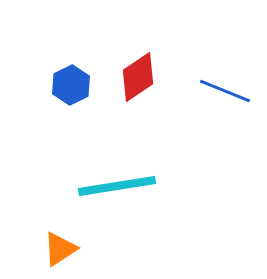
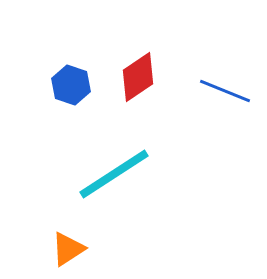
blue hexagon: rotated 15 degrees counterclockwise
cyan line: moved 3 px left, 12 px up; rotated 24 degrees counterclockwise
orange triangle: moved 8 px right
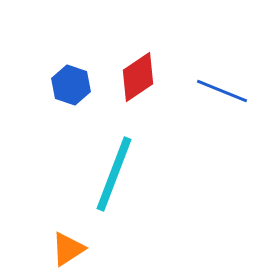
blue line: moved 3 px left
cyan line: rotated 36 degrees counterclockwise
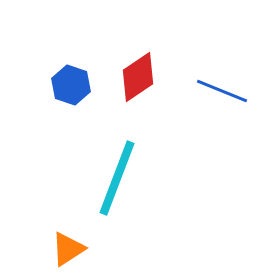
cyan line: moved 3 px right, 4 px down
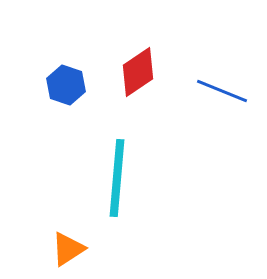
red diamond: moved 5 px up
blue hexagon: moved 5 px left
cyan line: rotated 16 degrees counterclockwise
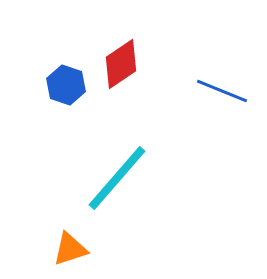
red diamond: moved 17 px left, 8 px up
cyan line: rotated 36 degrees clockwise
orange triangle: moved 2 px right; rotated 15 degrees clockwise
